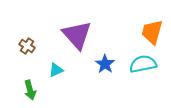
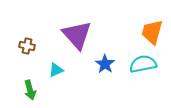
brown cross: rotated 21 degrees counterclockwise
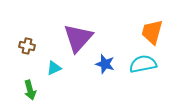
purple triangle: moved 1 px right, 3 px down; rotated 24 degrees clockwise
blue star: rotated 18 degrees counterclockwise
cyan triangle: moved 2 px left, 2 px up
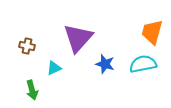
green arrow: moved 2 px right
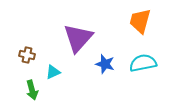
orange trapezoid: moved 12 px left, 11 px up
brown cross: moved 9 px down
cyan semicircle: moved 1 px up
cyan triangle: moved 1 px left, 4 px down
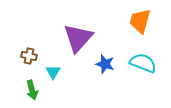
brown cross: moved 2 px right, 1 px down
cyan semicircle: rotated 32 degrees clockwise
cyan triangle: rotated 35 degrees counterclockwise
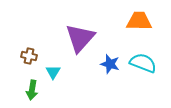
orange trapezoid: moved 1 px left; rotated 76 degrees clockwise
purple triangle: moved 2 px right
blue star: moved 5 px right
green arrow: rotated 24 degrees clockwise
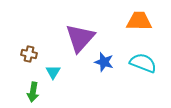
brown cross: moved 2 px up
blue star: moved 6 px left, 2 px up
green arrow: moved 1 px right, 2 px down
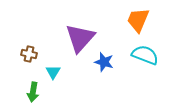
orange trapezoid: moved 1 px left, 1 px up; rotated 68 degrees counterclockwise
cyan semicircle: moved 2 px right, 8 px up
